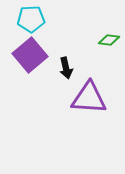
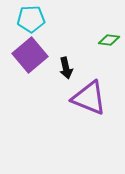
purple triangle: rotated 18 degrees clockwise
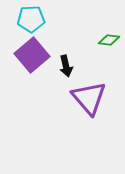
purple square: moved 2 px right
black arrow: moved 2 px up
purple triangle: rotated 27 degrees clockwise
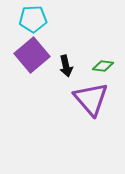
cyan pentagon: moved 2 px right
green diamond: moved 6 px left, 26 px down
purple triangle: moved 2 px right, 1 px down
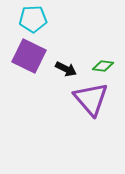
purple square: moved 3 px left, 1 px down; rotated 24 degrees counterclockwise
black arrow: moved 3 px down; rotated 50 degrees counterclockwise
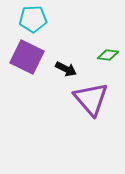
purple square: moved 2 px left, 1 px down
green diamond: moved 5 px right, 11 px up
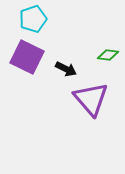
cyan pentagon: rotated 16 degrees counterclockwise
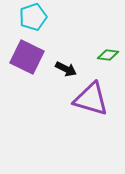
cyan pentagon: moved 2 px up
purple triangle: rotated 33 degrees counterclockwise
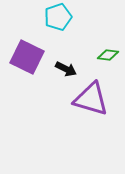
cyan pentagon: moved 25 px right
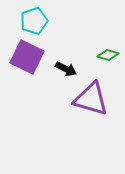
cyan pentagon: moved 24 px left, 4 px down
green diamond: rotated 10 degrees clockwise
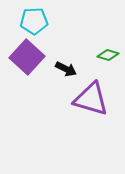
cyan pentagon: rotated 16 degrees clockwise
purple square: rotated 16 degrees clockwise
